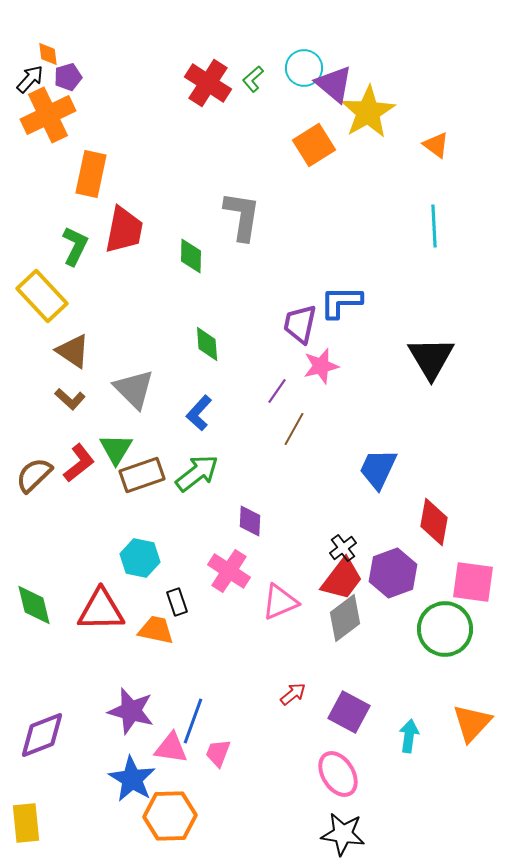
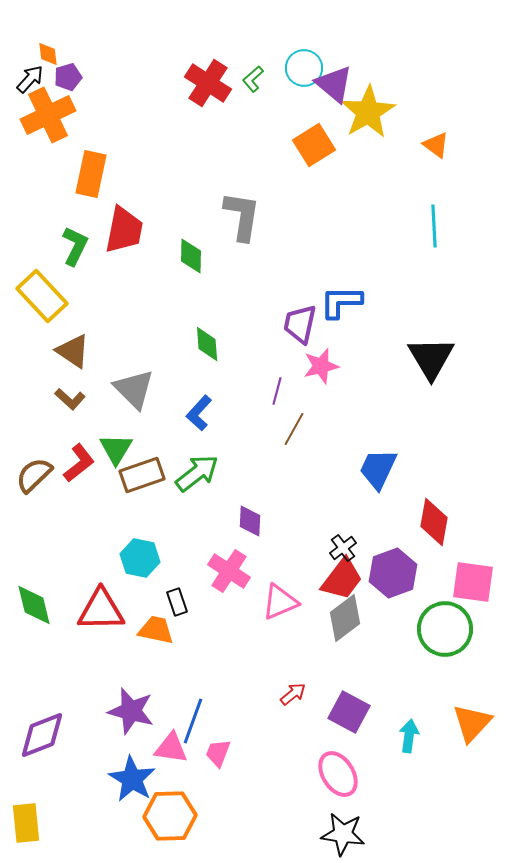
purple line at (277, 391): rotated 20 degrees counterclockwise
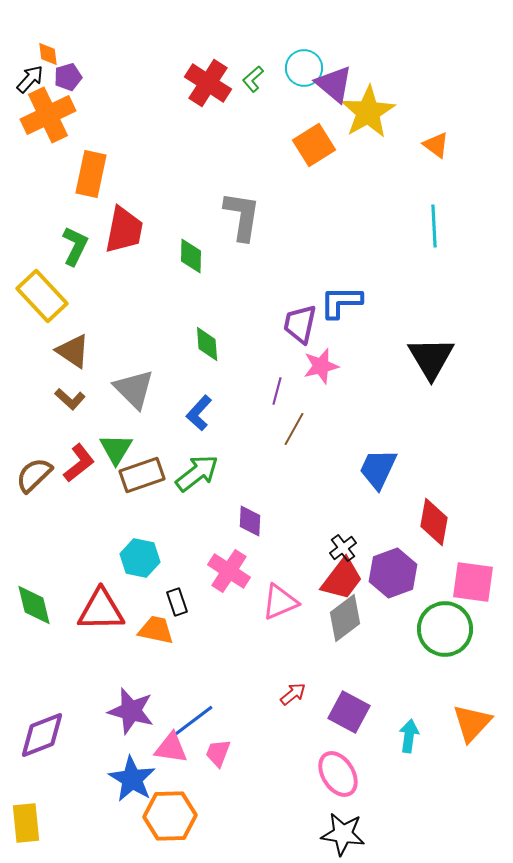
blue line at (193, 721): rotated 33 degrees clockwise
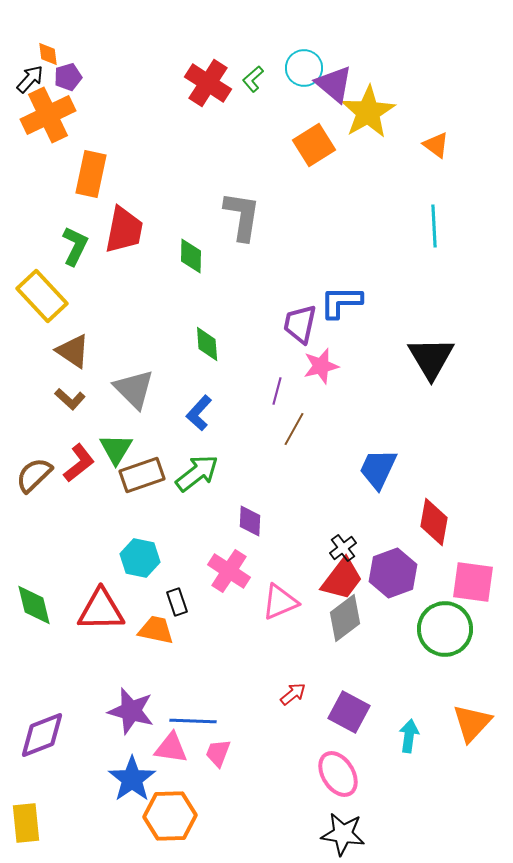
blue line at (193, 721): rotated 39 degrees clockwise
blue star at (132, 779): rotated 6 degrees clockwise
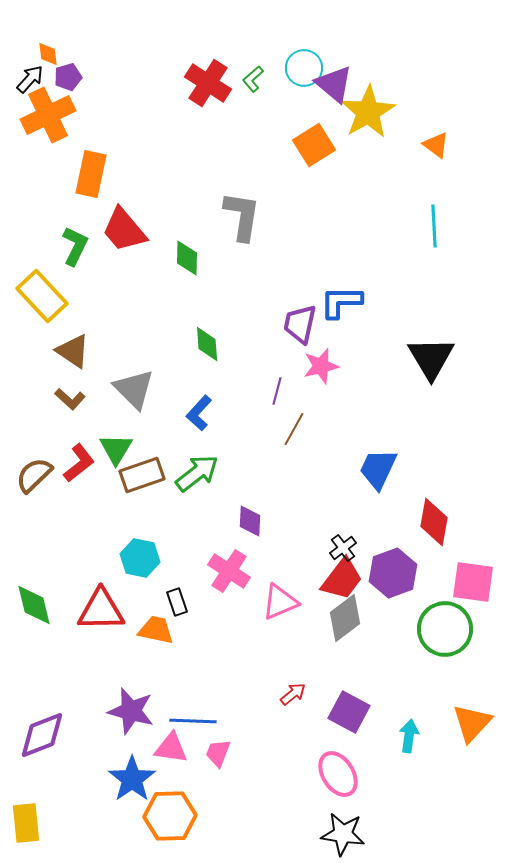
red trapezoid at (124, 230): rotated 129 degrees clockwise
green diamond at (191, 256): moved 4 px left, 2 px down
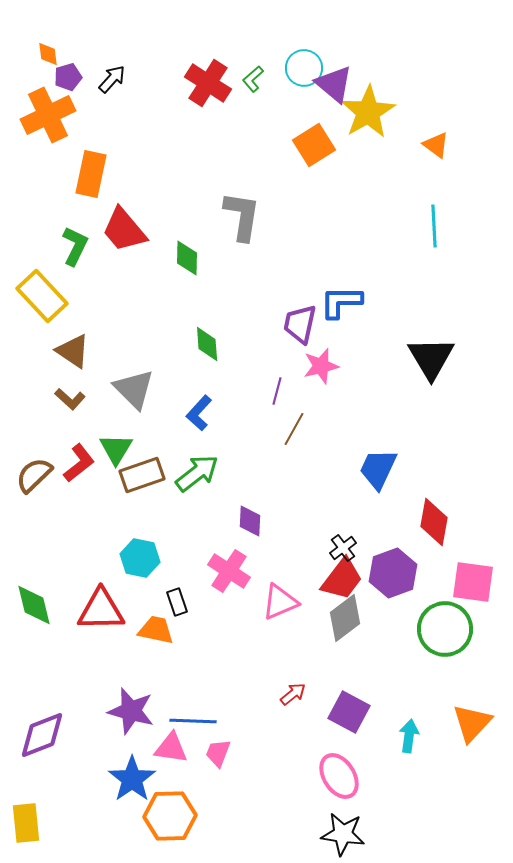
black arrow at (30, 79): moved 82 px right
pink ellipse at (338, 774): moved 1 px right, 2 px down
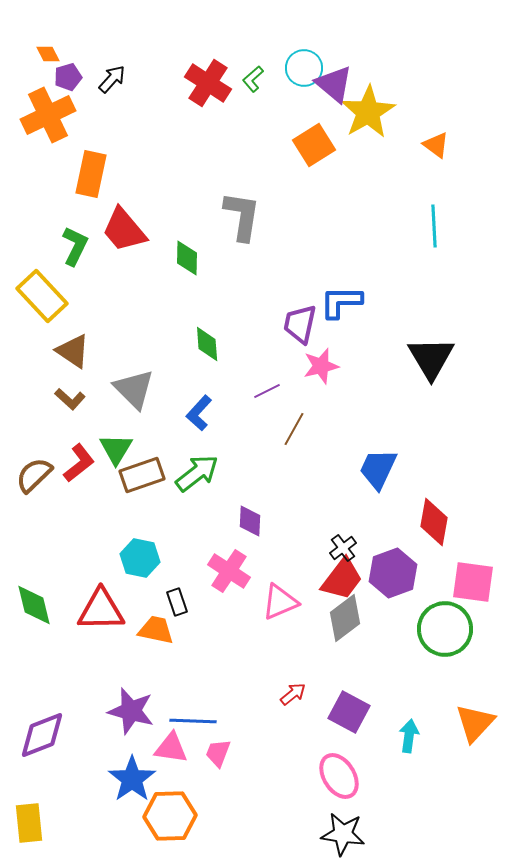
orange diamond at (48, 54): rotated 20 degrees counterclockwise
purple line at (277, 391): moved 10 px left; rotated 48 degrees clockwise
orange triangle at (472, 723): moved 3 px right
yellow rectangle at (26, 823): moved 3 px right
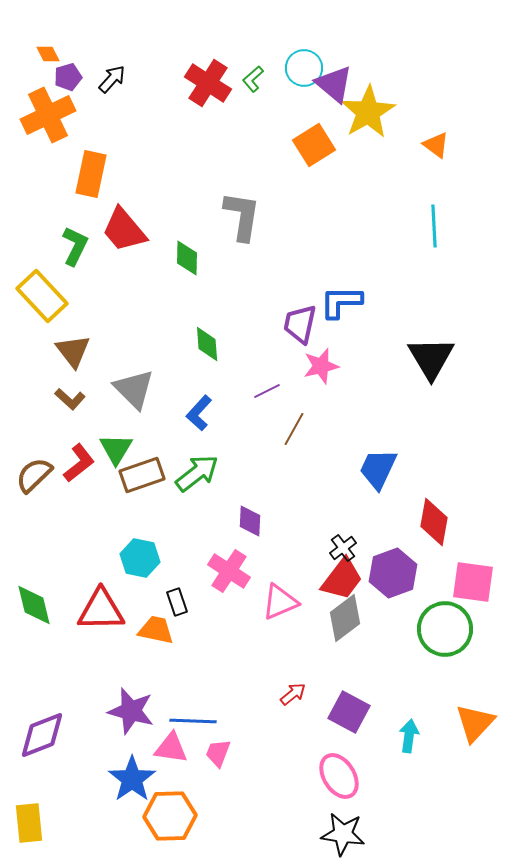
brown triangle at (73, 351): rotated 18 degrees clockwise
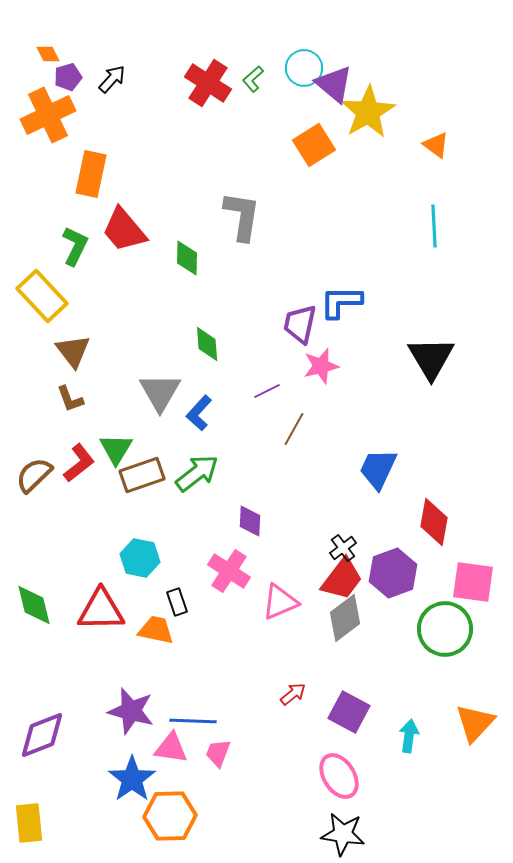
gray triangle at (134, 389): moved 26 px right, 3 px down; rotated 15 degrees clockwise
brown L-shape at (70, 399): rotated 28 degrees clockwise
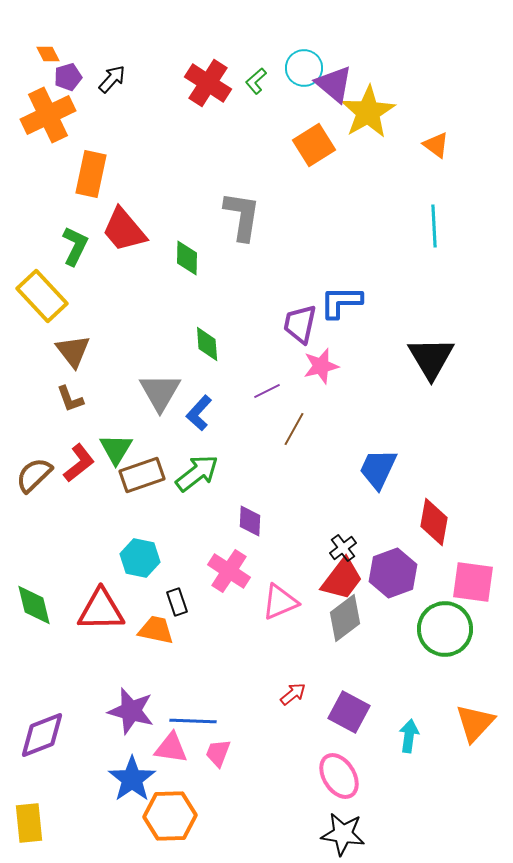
green L-shape at (253, 79): moved 3 px right, 2 px down
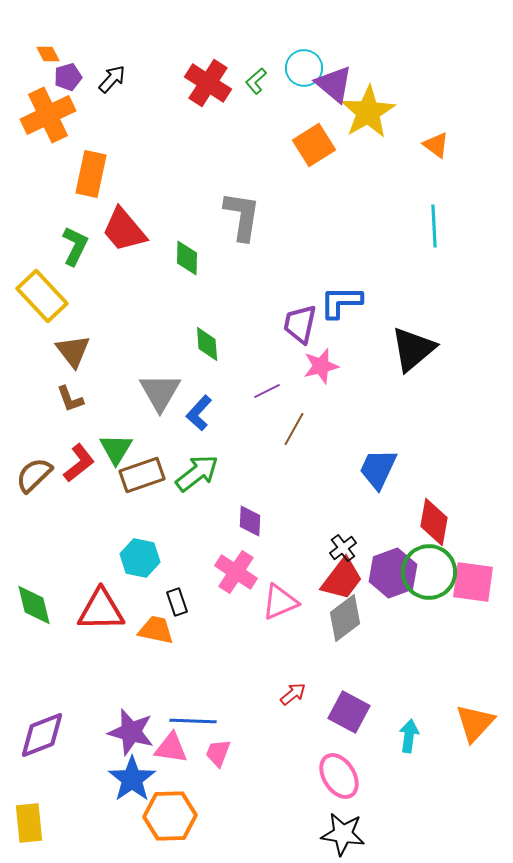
black triangle at (431, 358): moved 18 px left, 9 px up; rotated 21 degrees clockwise
pink cross at (229, 571): moved 7 px right, 1 px down
green circle at (445, 629): moved 16 px left, 57 px up
purple star at (131, 711): moved 21 px down
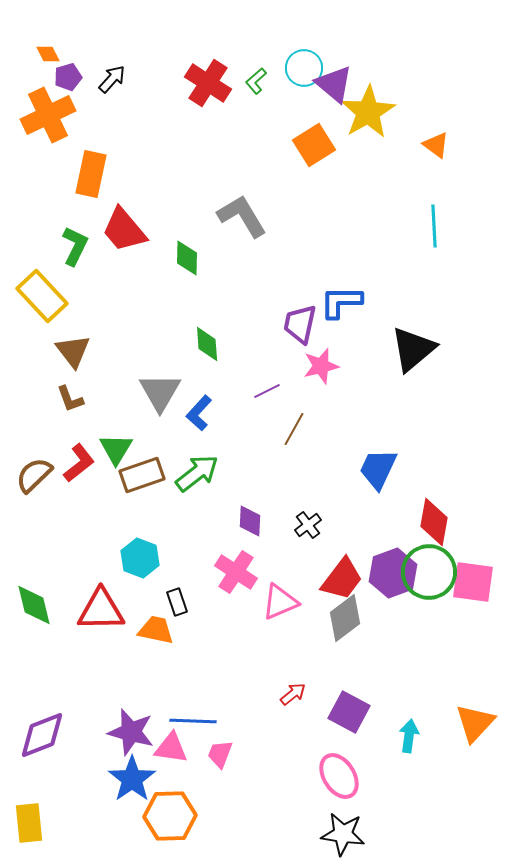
gray L-shape at (242, 216): rotated 40 degrees counterclockwise
black cross at (343, 548): moved 35 px left, 23 px up
cyan hexagon at (140, 558): rotated 9 degrees clockwise
pink trapezoid at (218, 753): moved 2 px right, 1 px down
